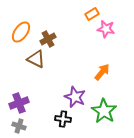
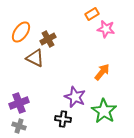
brown triangle: moved 1 px left, 1 px up
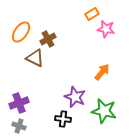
green star: rotated 20 degrees counterclockwise
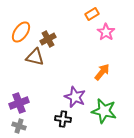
pink star: moved 3 px down; rotated 24 degrees clockwise
brown triangle: moved 1 px up; rotated 12 degrees counterclockwise
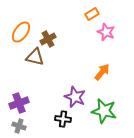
pink star: rotated 12 degrees counterclockwise
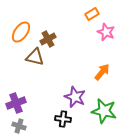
purple cross: moved 3 px left
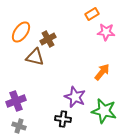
pink star: rotated 18 degrees counterclockwise
purple cross: moved 2 px up
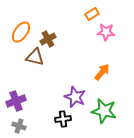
black cross: rotated 14 degrees counterclockwise
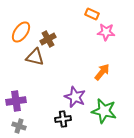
orange rectangle: rotated 56 degrees clockwise
purple cross: rotated 12 degrees clockwise
